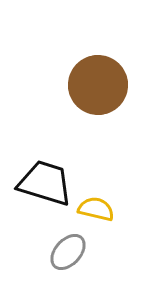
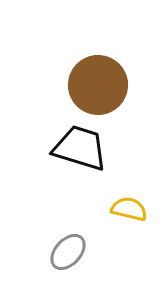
black trapezoid: moved 35 px right, 35 px up
yellow semicircle: moved 33 px right
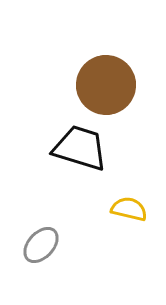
brown circle: moved 8 px right
gray ellipse: moved 27 px left, 7 px up
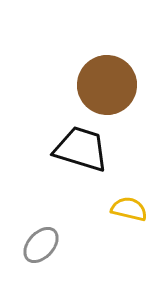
brown circle: moved 1 px right
black trapezoid: moved 1 px right, 1 px down
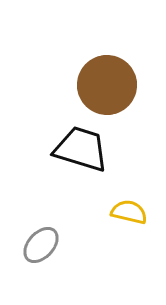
yellow semicircle: moved 3 px down
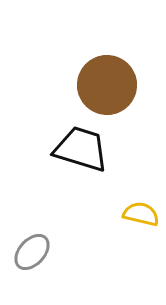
yellow semicircle: moved 12 px right, 2 px down
gray ellipse: moved 9 px left, 7 px down
